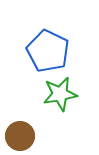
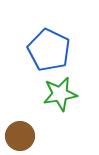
blue pentagon: moved 1 px right, 1 px up
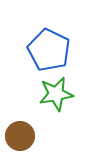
green star: moved 4 px left
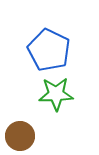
green star: rotated 8 degrees clockwise
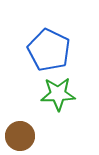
green star: moved 2 px right
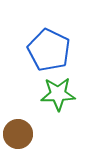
brown circle: moved 2 px left, 2 px up
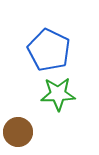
brown circle: moved 2 px up
